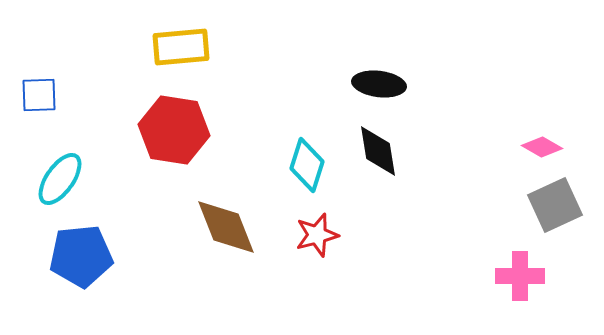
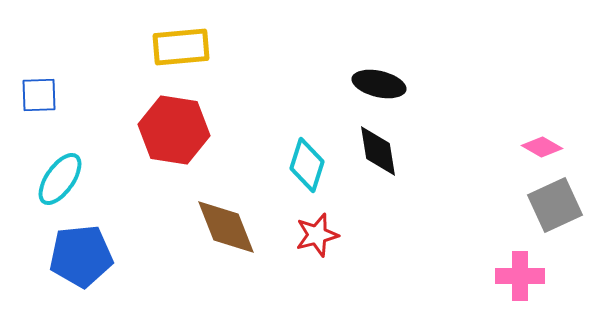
black ellipse: rotated 6 degrees clockwise
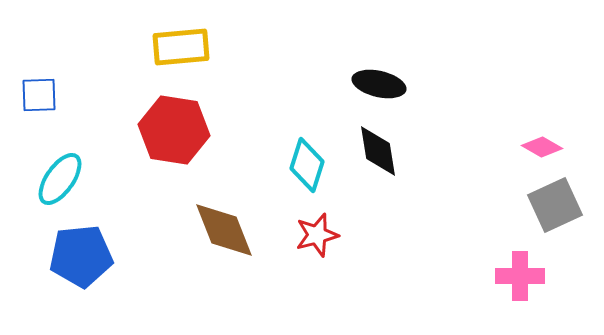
brown diamond: moved 2 px left, 3 px down
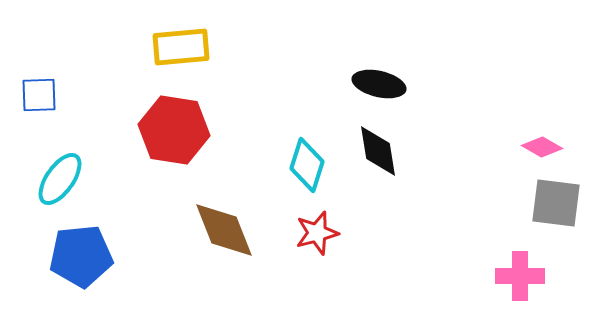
gray square: moved 1 px right, 2 px up; rotated 32 degrees clockwise
red star: moved 2 px up
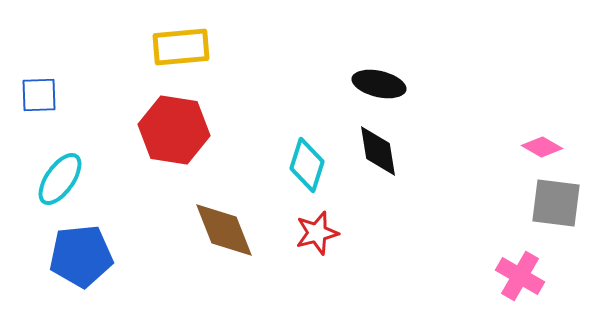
pink cross: rotated 30 degrees clockwise
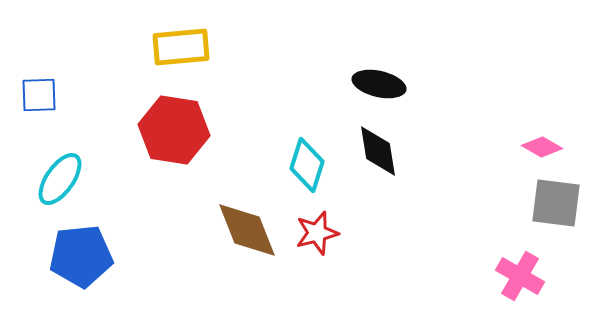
brown diamond: moved 23 px right
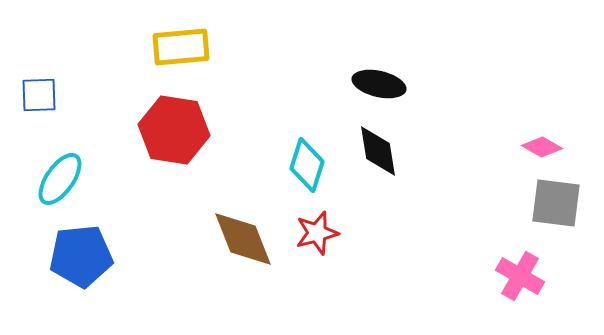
brown diamond: moved 4 px left, 9 px down
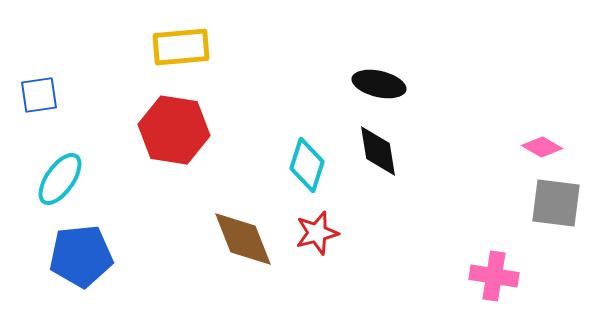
blue square: rotated 6 degrees counterclockwise
pink cross: moved 26 px left; rotated 21 degrees counterclockwise
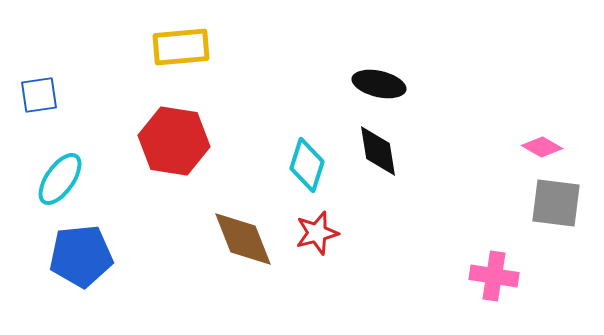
red hexagon: moved 11 px down
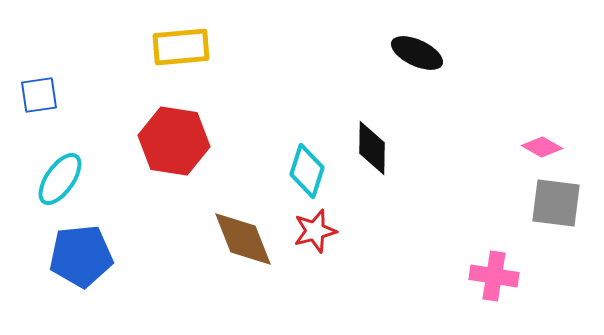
black ellipse: moved 38 px right, 31 px up; rotated 12 degrees clockwise
black diamond: moved 6 px left, 3 px up; rotated 10 degrees clockwise
cyan diamond: moved 6 px down
red star: moved 2 px left, 2 px up
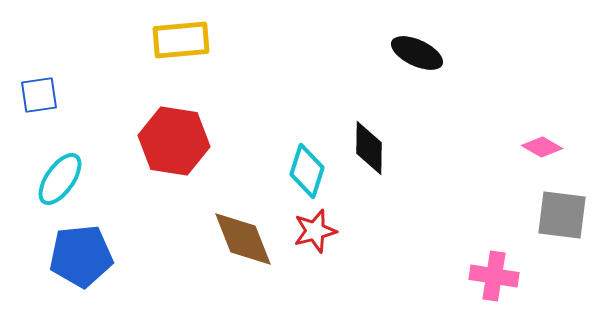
yellow rectangle: moved 7 px up
black diamond: moved 3 px left
gray square: moved 6 px right, 12 px down
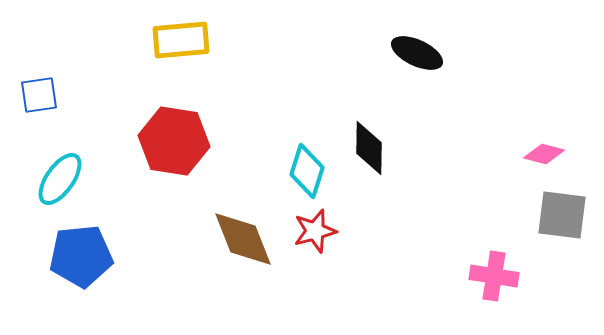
pink diamond: moved 2 px right, 7 px down; rotated 15 degrees counterclockwise
